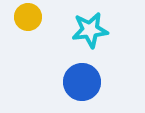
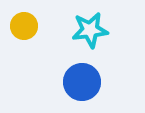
yellow circle: moved 4 px left, 9 px down
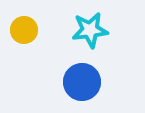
yellow circle: moved 4 px down
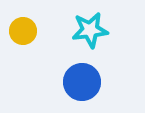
yellow circle: moved 1 px left, 1 px down
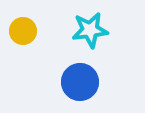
blue circle: moved 2 px left
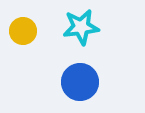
cyan star: moved 9 px left, 3 px up
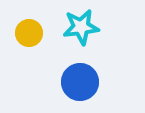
yellow circle: moved 6 px right, 2 px down
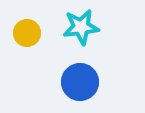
yellow circle: moved 2 px left
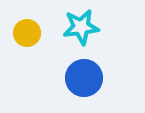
blue circle: moved 4 px right, 4 px up
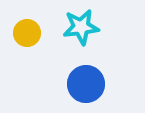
blue circle: moved 2 px right, 6 px down
